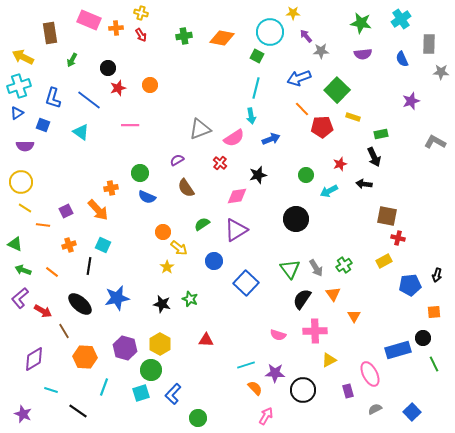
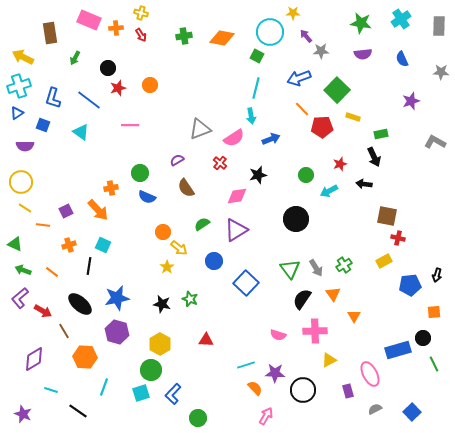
gray rectangle at (429, 44): moved 10 px right, 18 px up
green arrow at (72, 60): moved 3 px right, 2 px up
purple hexagon at (125, 348): moved 8 px left, 16 px up
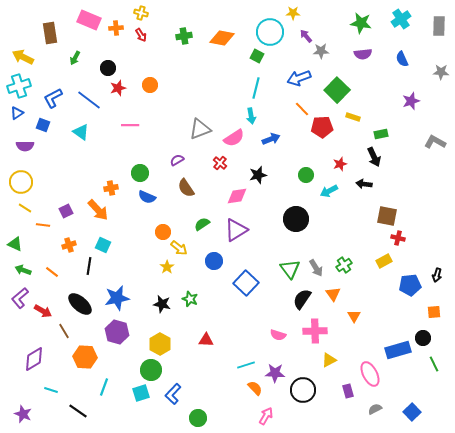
blue L-shape at (53, 98): rotated 45 degrees clockwise
